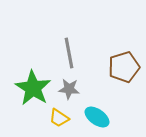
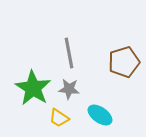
brown pentagon: moved 5 px up
cyan ellipse: moved 3 px right, 2 px up
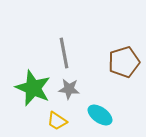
gray line: moved 5 px left
green star: rotated 9 degrees counterclockwise
yellow trapezoid: moved 2 px left, 3 px down
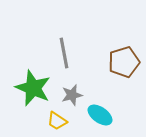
gray star: moved 3 px right, 6 px down; rotated 20 degrees counterclockwise
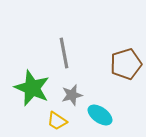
brown pentagon: moved 2 px right, 2 px down
green star: moved 1 px left
